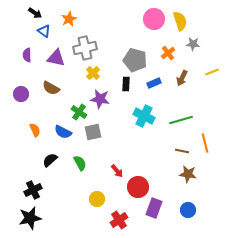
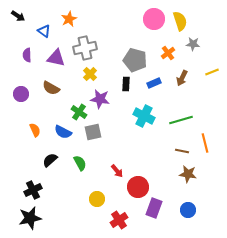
black arrow: moved 17 px left, 3 px down
yellow cross: moved 3 px left, 1 px down
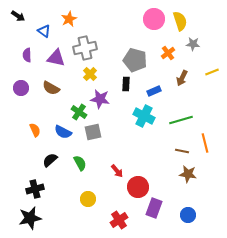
blue rectangle: moved 8 px down
purple circle: moved 6 px up
black cross: moved 2 px right, 1 px up; rotated 12 degrees clockwise
yellow circle: moved 9 px left
blue circle: moved 5 px down
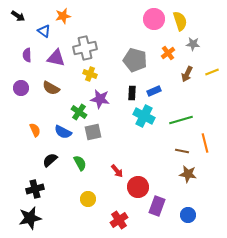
orange star: moved 6 px left, 3 px up; rotated 14 degrees clockwise
yellow cross: rotated 24 degrees counterclockwise
brown arrow: moved 5 px right, 4 px up
black rectangle: moved 6 px right, 9 px down
purple rectangle: moved 3 px right, 2 px up
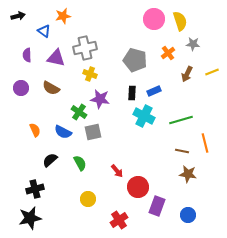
black arrow: rotated 48 degrees counterclockwise
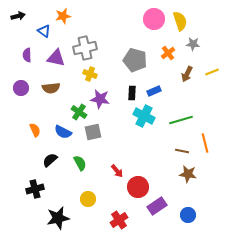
brown semicircle: rotated 36 degrees counterclockwise
purple rectangle: rotated 36 degrees clockwise
black star: moved 28 px right
